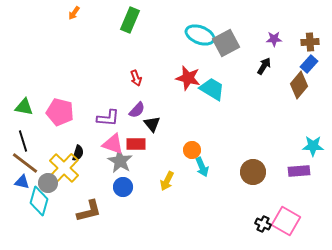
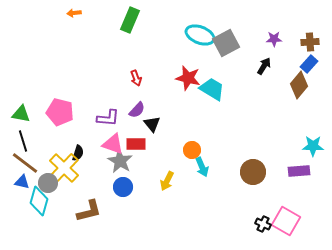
orange arrow: rotated 48 degrees clockwise
green triangle: moved 3 px left, 7 px down
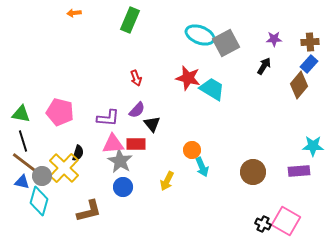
pink triangle: rotated 25 degrees counterclockwise
gray circle: moved 6 px left, 7 px up
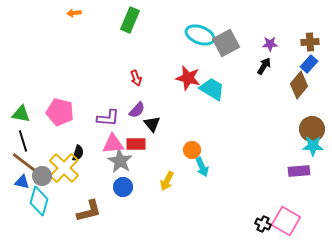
purple star: moved 4 px left, 5 px down
brown circle: moved 59 px right, 43 px up
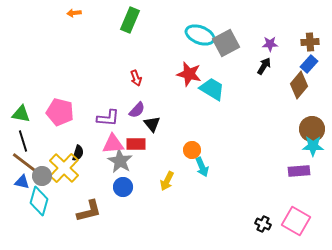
red star: moved 1 px right, 4 px up
pink square: moved 10 px right
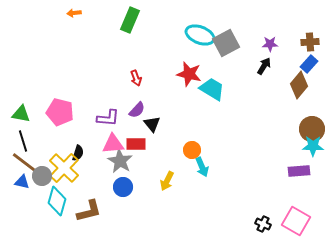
cyan diamond: moved 18 px right
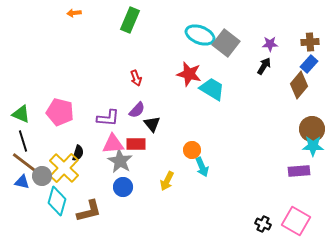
gray square: rotated 24 degrees counterclockwise
green triangle: rotated 12 degrees clockwise
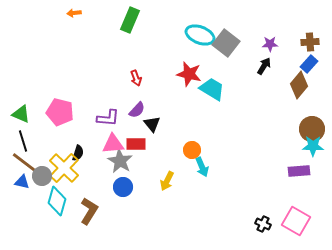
brown L-shape: rotated 44 degrees counterclockwise
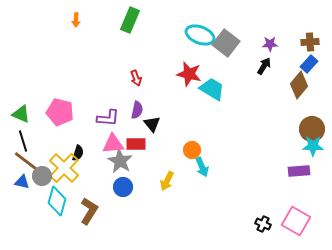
orange arrow: moved 2 px right, 7 px down; rotated 80 degrees counterclockwise
purple semicircle: rotated 30 degrees counterclockwise
brown line: moved 2 px right, 1 px up
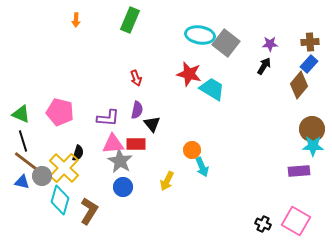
cyan ellipse: rotated 12 degrees counterclockwise
cyan diamond: moved 3 px right, 1 px up
